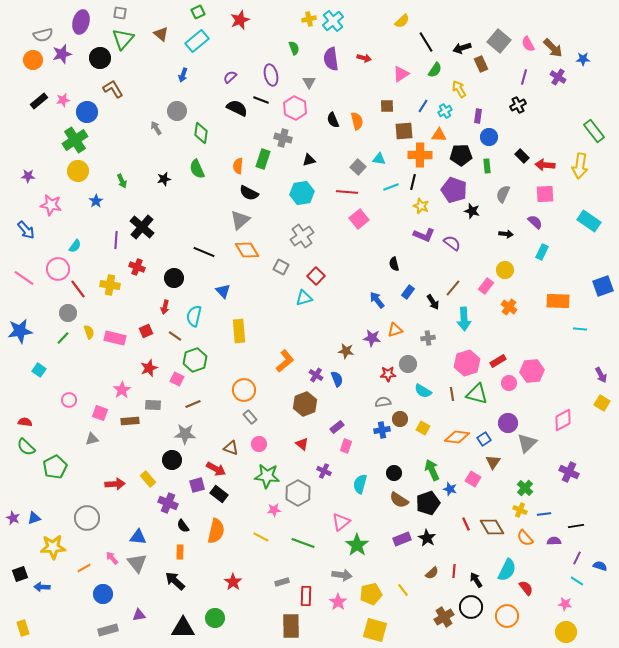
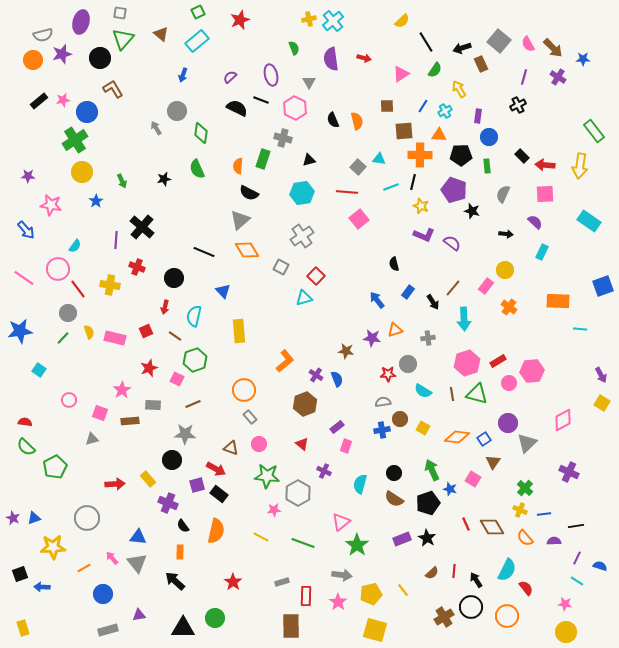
yellow circle at (78, 171): moved 4 px right, 1 px down
brown semicircle at (399, 500): moved 5 px left, 1 px up
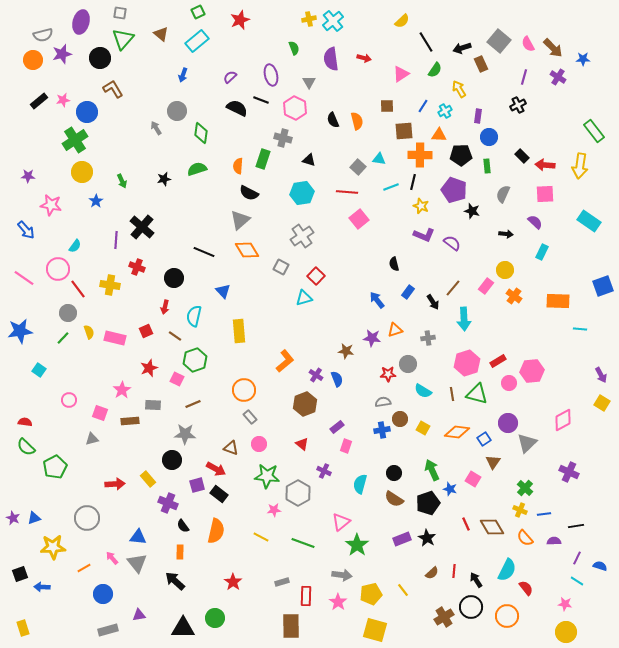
black triangle at (309, 160): rotated 32 degrees clockwise
green semicircle at (197, 169): rotated 96 degrees clockwise
orange cross at (509, 307): moved 5 px right, 11 px up
orange diamond at (457, 437): moved 5 px up
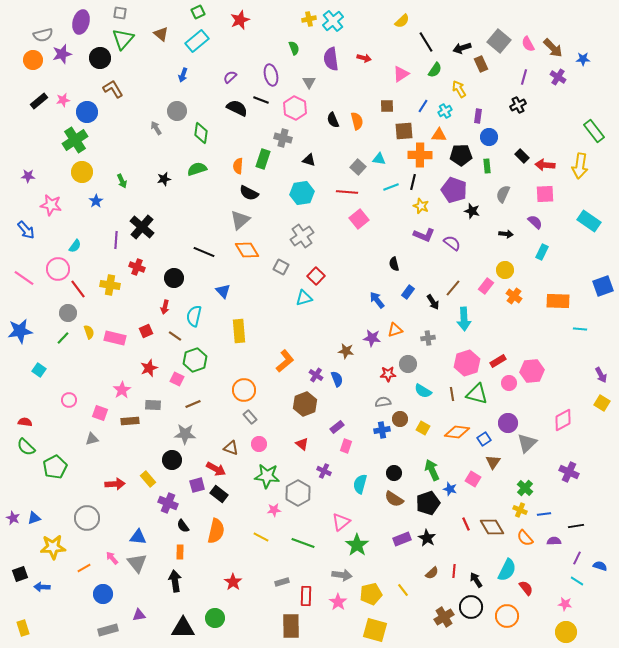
black arrow at (175, 581): rotated 40 degrees clockwise
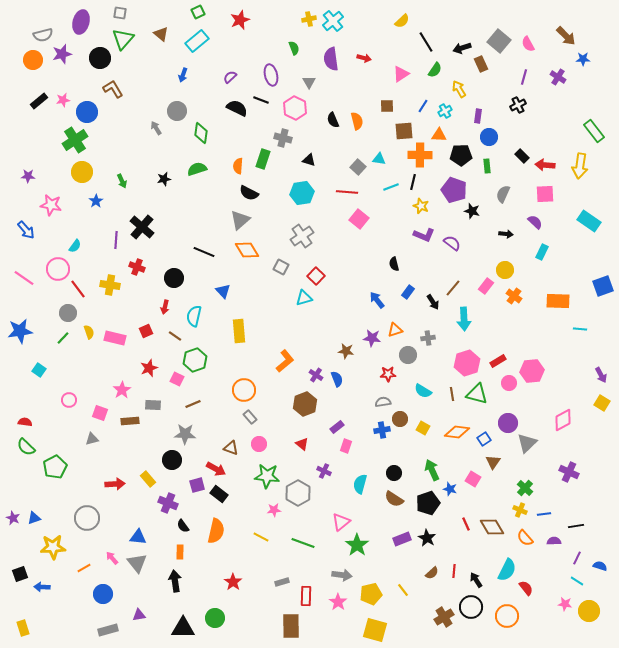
brown arrow at (553, 48): moved 13 px right, 12 px up
pink square at (359, 219): rotated 12 degrees counterclockwise
gray circle at (408, 364): moved 9 px up
yellow circle at (566, 632): moved 23 px right, 21 px up
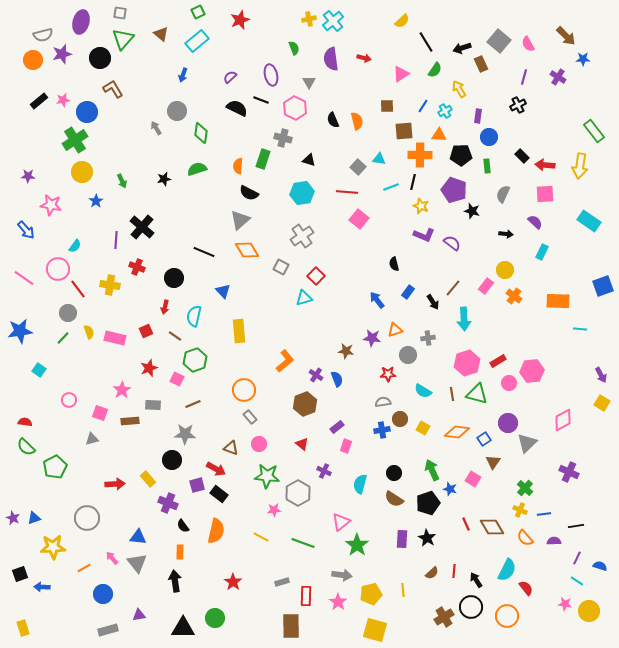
purple rectangle at (402, 539): rotated 66 degrees counterclockwise
yellow line at (403, 590): rotated 32 degrees clockwise
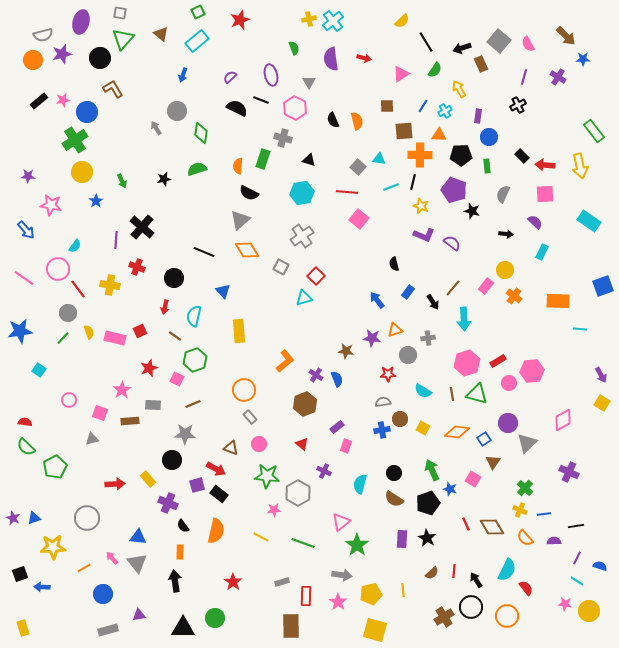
yellow arrow at (580, 166): rotated 20 degrees counterclockwise
red square at (146, 331): moved 6 px left
